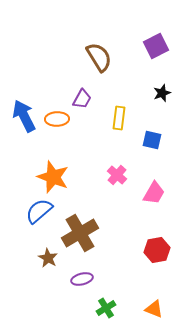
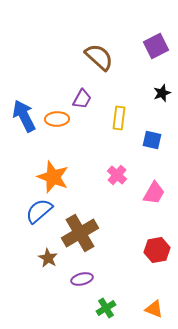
brown semicircle: rotated 16 degrees counterclockwise
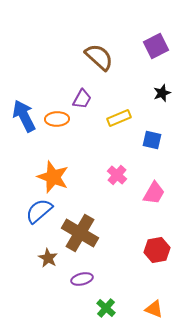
yellow rectangle: rotated 60 degrees clockwise
brown cross: rotated 30 degrees counterclockwise
green cross: rotated 18 degrees counterclockwise
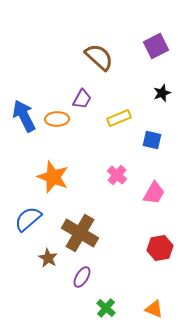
blue semicircle: moved 11 px left, 8 px down
red hexagon: moved 3 px right, 2 px up
purple ellipse: moved 2 px up; rotated 45 degrees counterclockwise
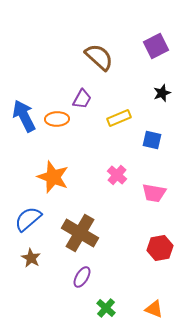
pink trapezoid: rotated 70 degrees clockwise
brown star: moved 17 px left
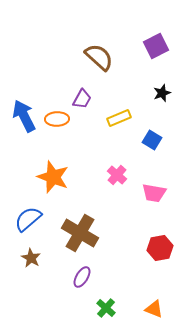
blue square: rotated 18 degrees clockwise
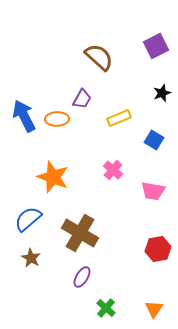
blue square: moved 2 px right
pink cross: moved 4 px left, 5 px up
pink trapezoid: moved 1 px left, 2 px up
red hexagon: moved 2 px left, 1 px down
orange triangle: rotated 42 degrees clockwise
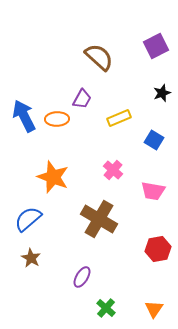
brown cross: moved 19 px right, 14 px up
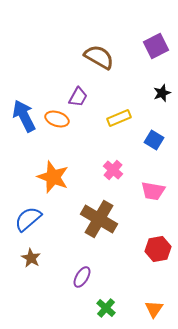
brown semicircle: rotated 12 degrees counterclockwise
purple trapezoid: moved 4 px left, 2 px up
orange ellipse: rotated 20 degrees clockwise
